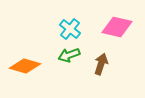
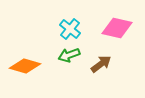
pink diamond: moved 1 px down
brown arrow: rotated 35 degrees clockwise
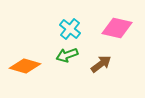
green arrow: moved 2 px left
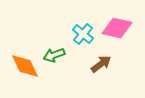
cyan cross: moved 13 px right, 5 px down
green arrow: moved 13 px left
orange diamond: rotated 48 degrees clockwise
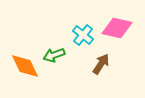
cyan cross: moved 1 px down
brown arrow: rotated 20 degrees counterclockwise
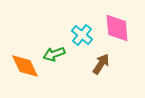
pink diamond: rotated 72 degrees clockwise
cyan cross: moved 1 px left
green arrow: moved 1 px up
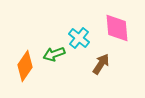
cyan cross: moved 3 px left, 3 px down
orange diamond: rotated 60 degrees clockwise
